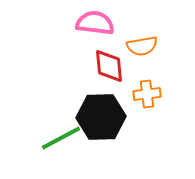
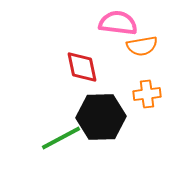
pink semicircle: moved 23 px right
red diamond: moved 27 px left, 1 px down; rotated 6 degrees counterclockwise
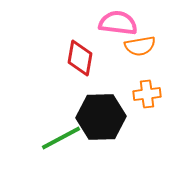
orange semicircle: moved 2 px left
red diamond: moved 2 px left, 9 px up; rotated 21 degrees clockwise
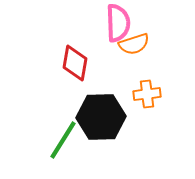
pink semicircle: rotated 81 degrees clockwise
orange semicircle: moved 6 px left, 2 px up; rotated 8 degrees counterclockwise
red diamond: moved 5 px left, 5 px down
green line: moved 2 px right, 2 px down; rotated 30 degrees counterclockwise
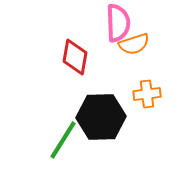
red diamond: moved 6 px up
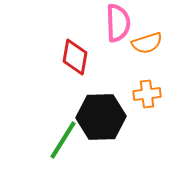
orange semicircle: moved 13 px right, 1 px up
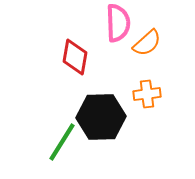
orange semicircle: rotated 24 degrees counterclockwise
green line: moved 1 px left, 2 px down
